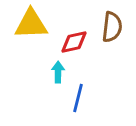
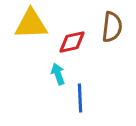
red diamond: moved 2 px left
cyan arrow: moved 2 px down; rotated 20 degrees counterclockwise
blue line: moved 2 px right; rotated 16 degrees counterclockwise
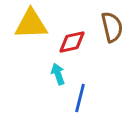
brown semicircle: rotated 20 degrees counterclockwise
blue line: rotated 16 degrees clockwise
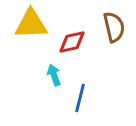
brown semicircle: moved 2 px right
cyan arrow: moved 4 px left, 1 px down
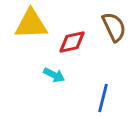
brown semicircle: rotated 12 degrees counterclockwise
cyan arrow: rotated 135 degrees clockwise
blue line: moved 23 px right
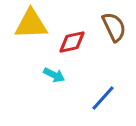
blue line: rotated 28 degrees clockwise
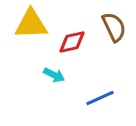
blue line: moved 3 px left; rotated 24 degrees clockwise
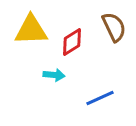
yellow triangle: moved 6 px down
red diamond: rotated 20 degrees counterclockwise
cyan arrow: rotated 20 degrees counterclockwise
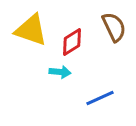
yellow triangle: rotated 21 degrees clockwise
cyan arrow: moved 6 px right, 3 px up
